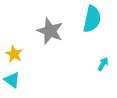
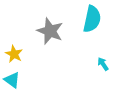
cyan arrow: rotated 64 degrees counterclockwise
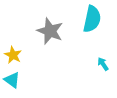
yellow star: moved 1 px left, 1 px down
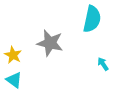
gray star: moved 12 px down; rotated 8 degrees counterclockwise
cyan triangle: moved 2 px right
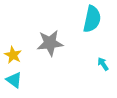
gray star: rotated 20 degrees counterclockwise
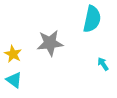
yellow star: moved 1 px up
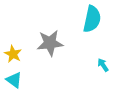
cyan arrow: moved 1 px down
